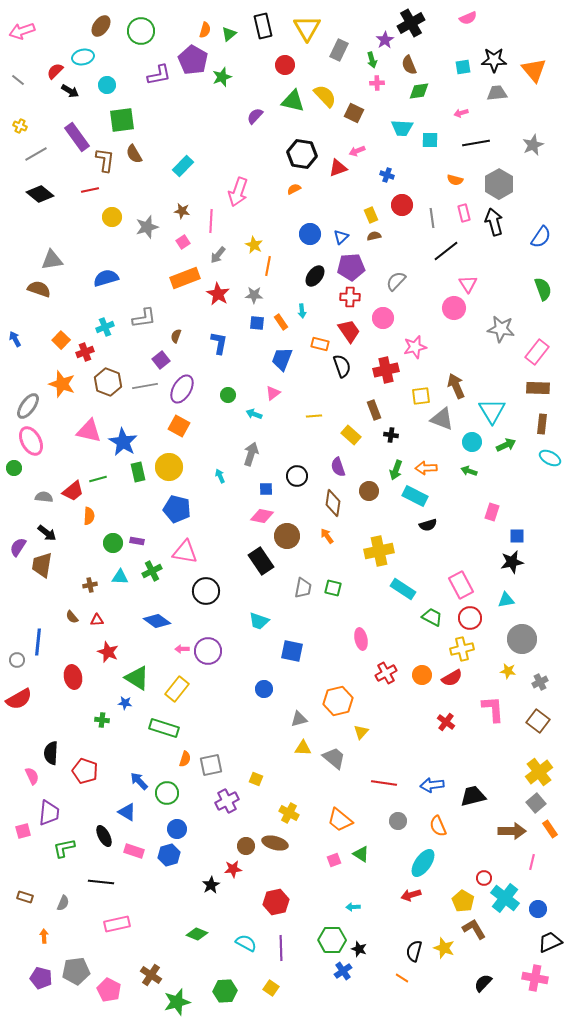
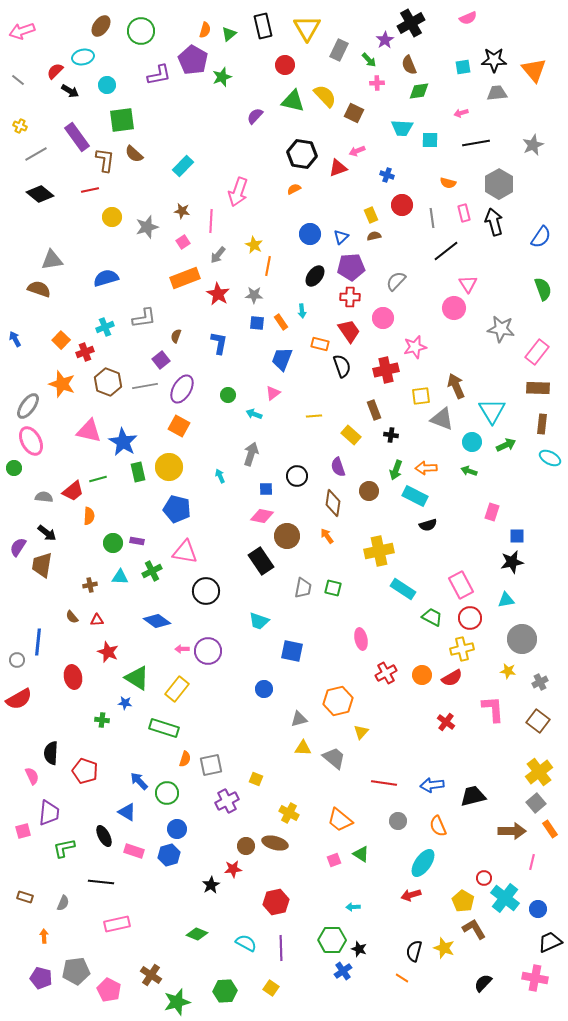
green arrow at (372, 60): moved 3 px left; rotated 28 degrees counterclockwise
brown semicircle at (134, 154): rotated 18 degrees counterclockwise
orange semicircle at (455, 180): moved 7 px left, 3 px down
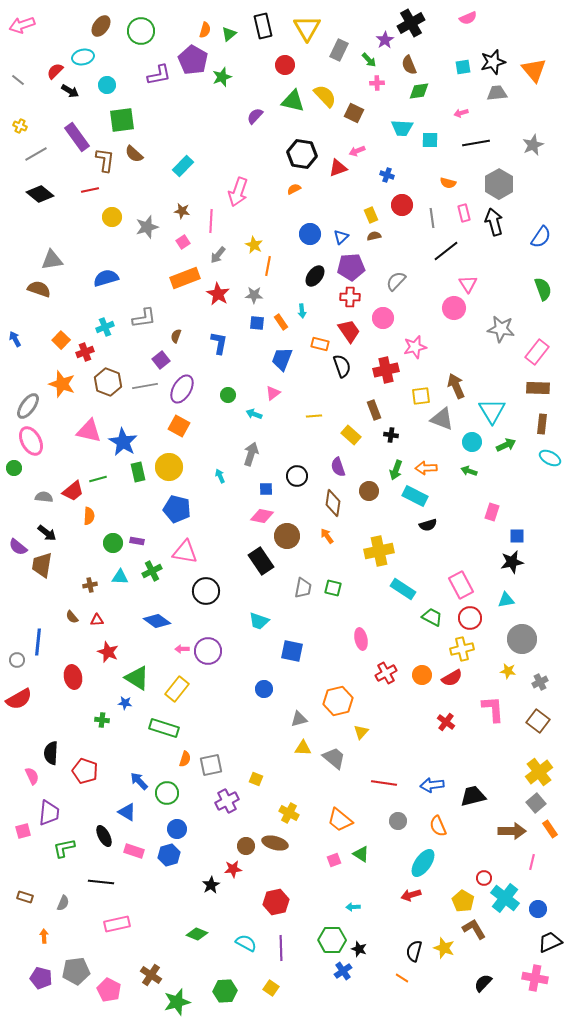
pink arrow at (22, 31): moved 6 px up
black star at (494, 60): moved 1 px left, 2 px down; rotated 15 degrees counterclockwise
purple semicircle at (18, 547): rotated 84 degrees counterclockwise
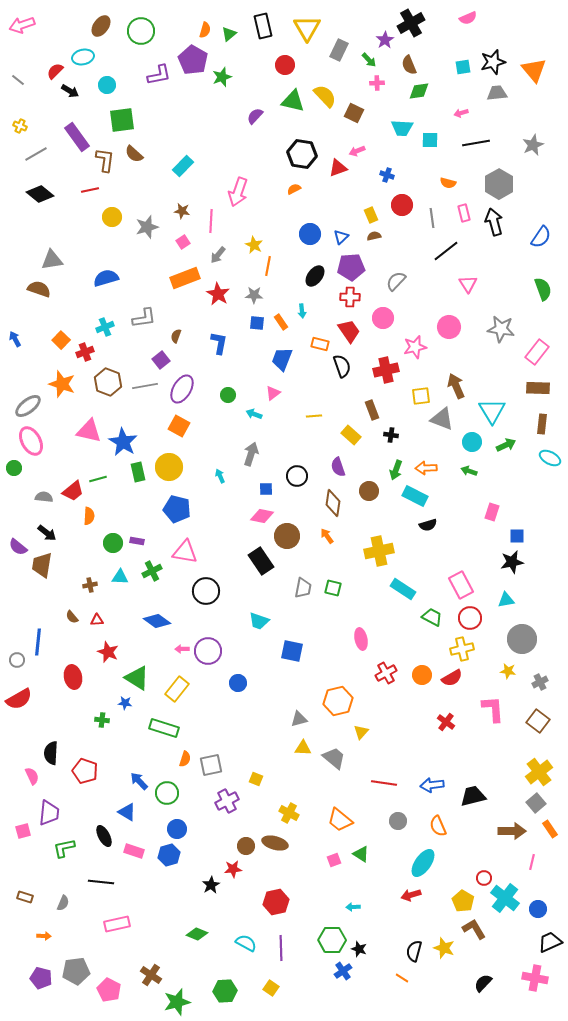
pink circle at (454, 308): moved 5 px left, 19 px down
gray ellipse at (28, 406): rotated 16 degrees clockwise
brown rectangle at (374, 410): moved 2 px left
blue circle at (264, 689): moved 26 px left, 6 px up
orange arrow at (44, 936): rotated 96 degrees clockwise
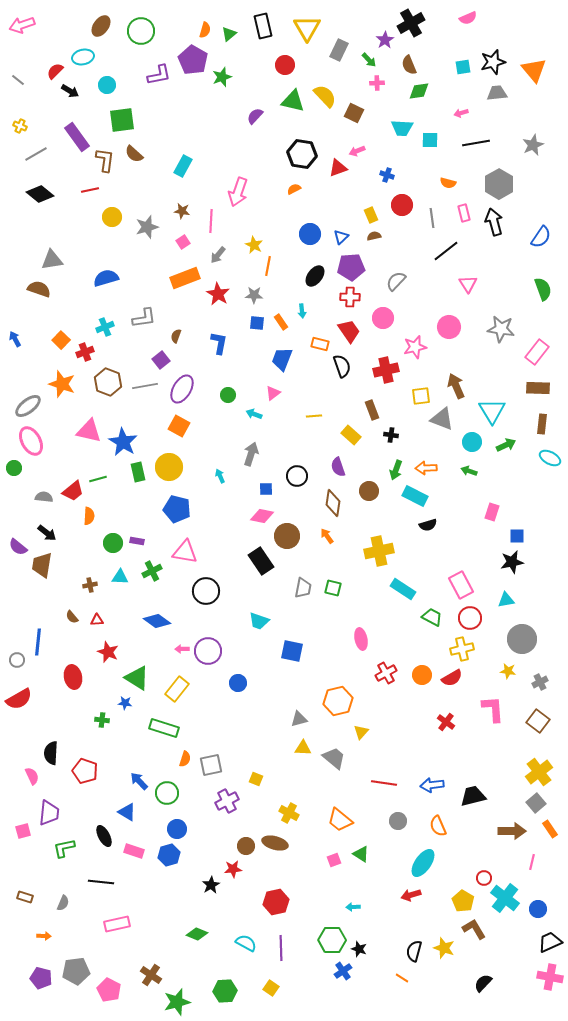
cyan rectangle at (183, 166): rotated 15 degrees counterclockwise
pink cross at (535, 978): moved 15 px right, 1 px up
